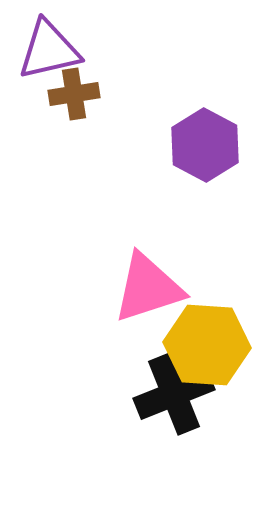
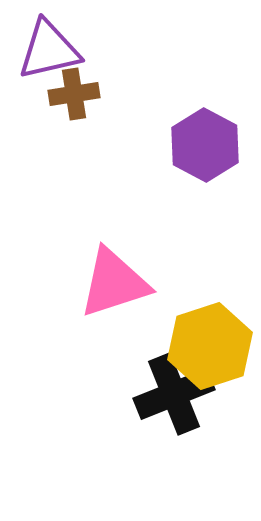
pink triangle: moved 34 px left, 5 px up
yellow hexagon: moved 3 px right, 1 px down; rotated 22 degrees counterclockwise
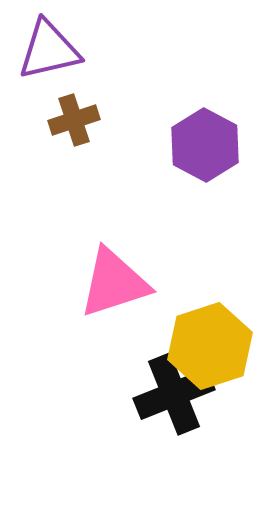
brown cross: moved 26 px down; rotated 9 degrees counterclockwise
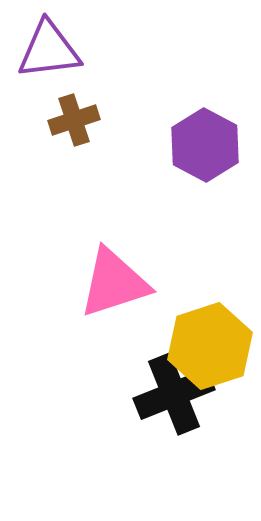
purple triangle: rotated 6 degrees clockwise
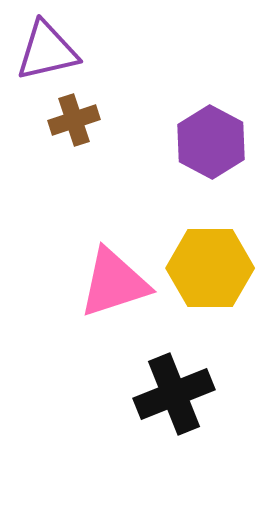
purple triangle: moved 2 px left, 1 px down; rotated 6 degrees counterclockwise
purple hexagon: moved 6 px right, 3 px up
yellow hexagon: moved 78 px up; rotated 18 degrees clockwise
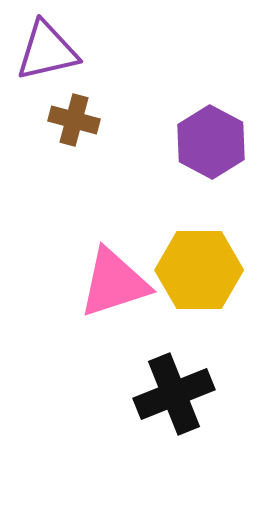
brown cross: rotated 33 degrees clockwise
yellow hexagon: moved 11 px left, 2 px down
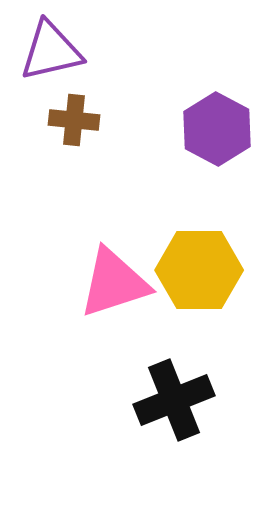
purple triangle: moved 4 px right
brown cross: rotated 9 degrees counterclockwise
purple hexagon: moved 6 px right, 13 px up
black cross: moved 6 px down
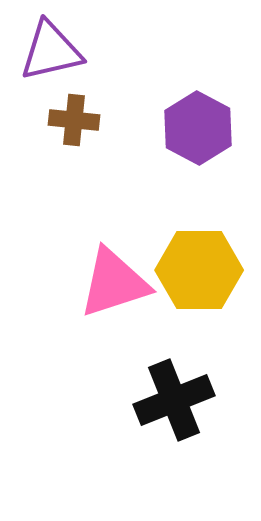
purple hexagon: moved 19 px left, 1 px up
